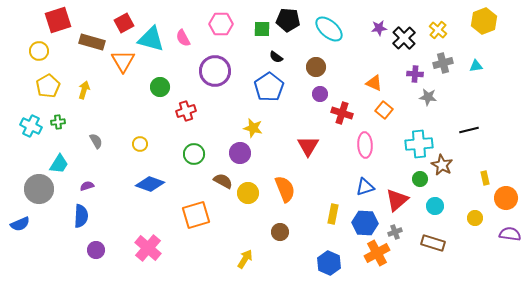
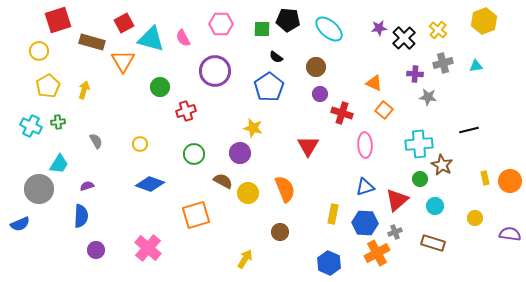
orange circle at (506, 198): moved 4 px right, 17 px up
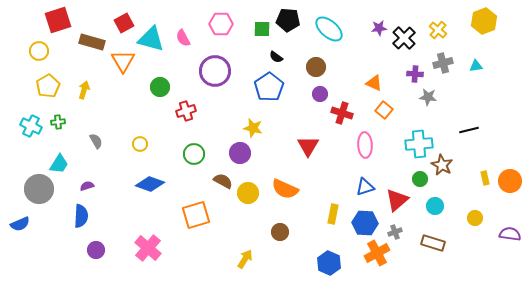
orange semicircle at (285, 189): rotated 136 degrees clockwise
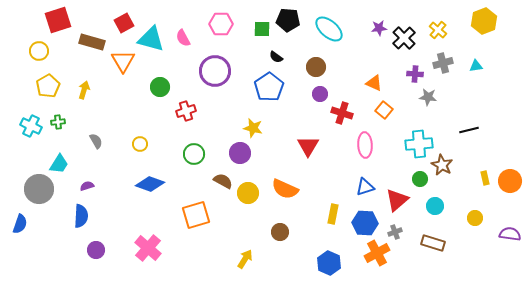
blue semicircle at (20, 224): rotated 48 degrees counterclockwise
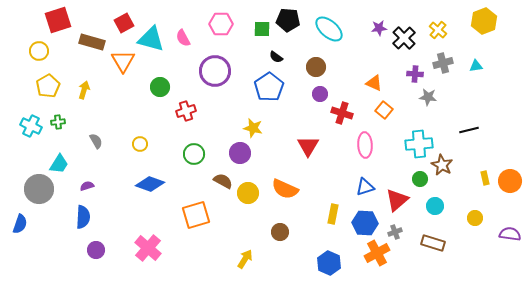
blue semicircle at (81, 216): moved 2 px right, 1 px down
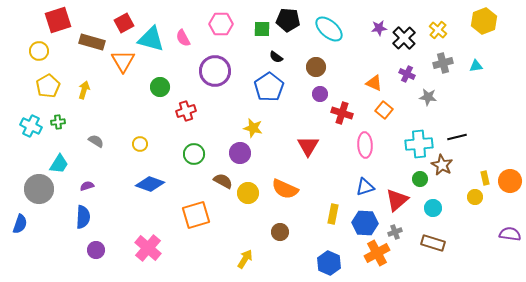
purple cross at (415, 74): moved 8 px left; rotated 21 degrees clockwise
black line at (469, 130): moved 12 px left, 7 px down
gray semicircle at (96, 141): rotated 28 degrees counterclockwise
cyan circle at (435, 206): moved 2 px left, 2 px down
yellow circle at (475, 218): moved 21 px up
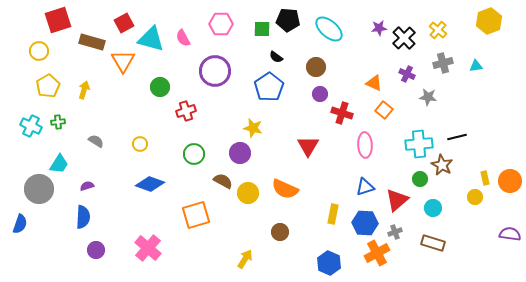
yellow hexagon at (484, 21): moved 5 px right
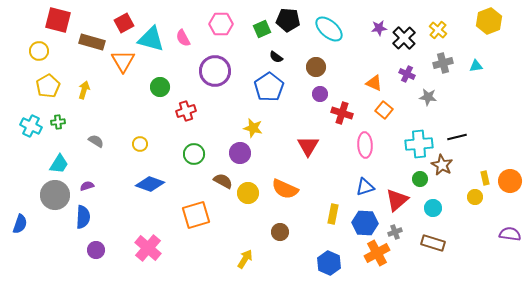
red square at (58, 20): rotated 32 degrees clockwise
green square at (262, 29): rotated 24 degrees counterclockwise
gray circle at (39, 189): moved 16 px right, 6 px down
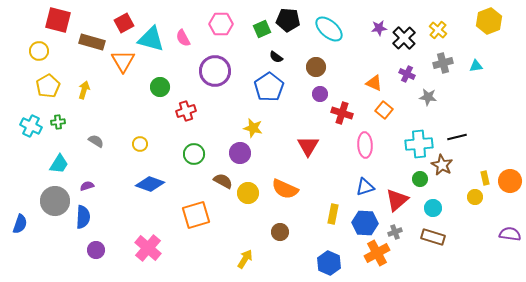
gray circle at (55, 195): moved 6 px down
brown rectangle at (433, 243): moved 6 px up
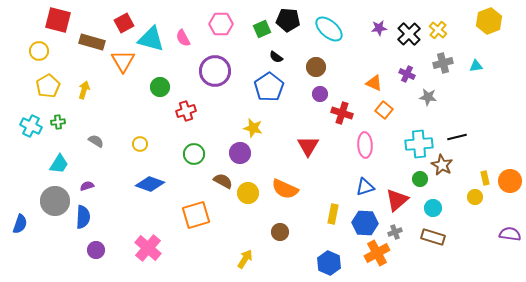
black cross at (404, 38): moved 5 px right, 4 px up
